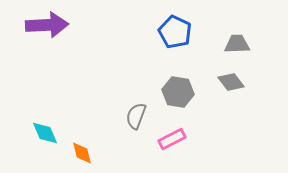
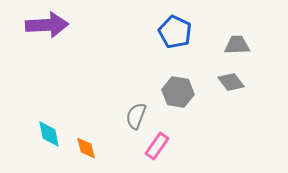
gray trapezoid: moved 1 px down
cyan diamond: moved 4 px right, 1 px down; rotated 12 degrees clockwise
pink rectangle: moved 15 px left, 7 px down; rotated 28 degrees counterclockwise
orange diamond: moved 4 px right, 5 px up
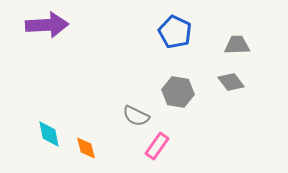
gray semicircle: rotated 84 degrees counterclockwise
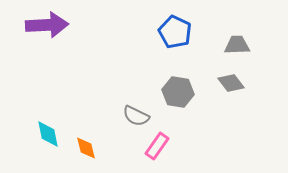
gray diamond: moved 1 px down
cyan diamond: moved 1 px left
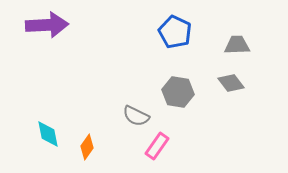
orange diamond: moved 1 px right, 1 px up; rotated 50 degrees clockwise
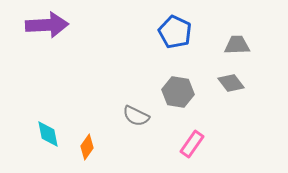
pink rectangle: moved 35 px right, 2 px up
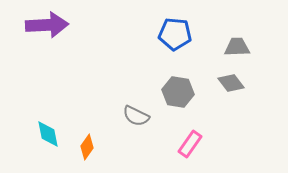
blue pentagon: moved 2 px down; rotated 20 degrees counterclockwise
gray trapezoid: moved 2 px down
pink rectangle: moved 2 px left
